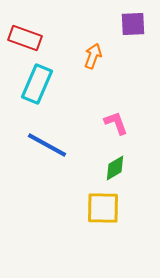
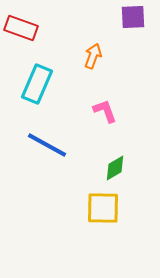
purple square: moved 7 px up
red rectangle: moved 4 px left, 10 px up
pink L-shape: moved 11 px left, 12 px up
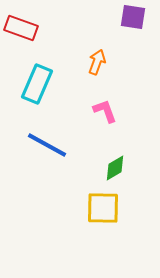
purple square: rotated 12 degrees clockwise
orange arrow: moved 4 px right, 6 px down
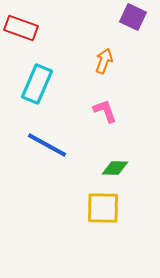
purple square: rotated 16 degrees clockwise
orange arrow: moved 7 px right, 1 px up
green diamond: rotated 32 degrees clockwise
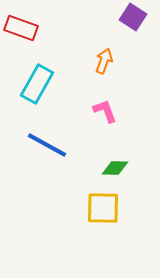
purple square: rotated 8 degrees clockwise
cyan rectangle: rotated 6 degrees clockwise
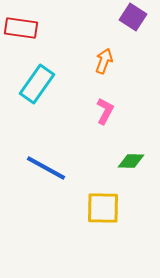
red rectangle: rotated 12 degrees counterclockwise
cyan rectangle: rotated 6 degrees clockwise
pink L-shape: rotated 48 degrees clockwise
blue line: moved 1 px left, 23 px down
green diamond: moved 16 px right, 7 px up
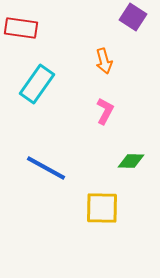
orange arrow: rotated 145 degrees clockwise
yellow square: moved 1 px left
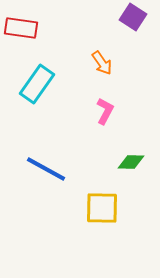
orange arrow: moved 2 px left, 2 px down; rotated 20 degrees counterclockwise
green diamond: moved 1 px down
blue line: moved 1 px down
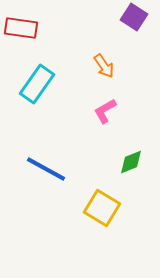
purple square: moved 1 px right
orange arrow: moved 2 px right, 3 px down
pink L-shape: rotated 148 degrees counterclockwise
green diamond: rotated 24 degrees counterclockwise
yellow square: rotated 30 degrees clockwise
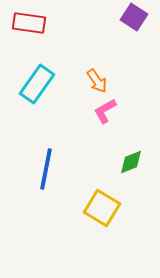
red rectangle: moved 8 px right, 5 px up
orange arrow: moved 7 px left, 15 px down
blue line: rotated 72 degrees clockwise
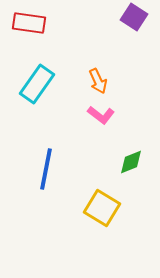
orange arrow: moved 1 px right; rotated 10 degrees clockwise
pink L-shape: moved 4 px left, 4 px down; rotated 112 degrees counterclockwise
